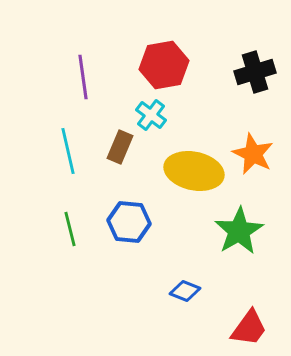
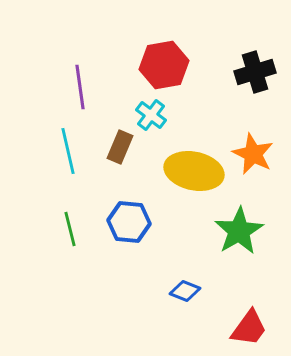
purple line: moved 3 px left, 10 px down
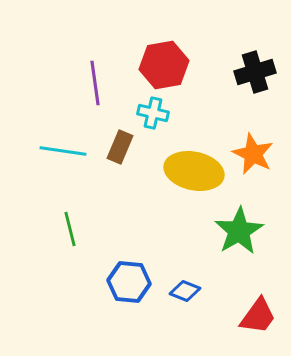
purple line: moved 15 px right, 4 px up
cyan cross: moved 2 px right, 2 px up; rotated 24 degrees counterclockwise
cyan line: moved 5 px left; rotated 69 degrees counterclockwise
blue hexagon: moved 60 px down
red trapezoid: moved 9 px right, 12 px up
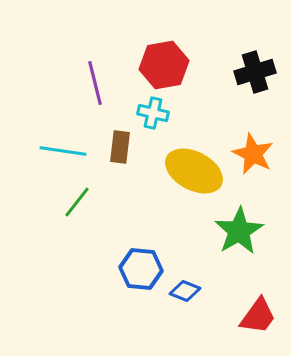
purple line: rotated 6 degrees counterclockwise
brown rectangle: rotated 16 degrees counterclockwise
yellow ellipse: rotated 16 degrees clockwise
green line: moved 7 px right, 27 px up; rotated 52 degrees clockwise
blue hexagon: moved 12 px right, 13 px up
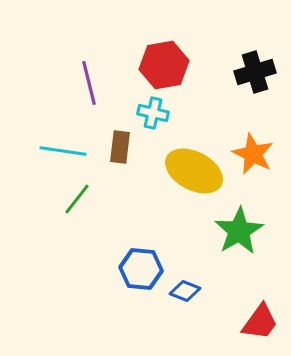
purple line: moved 6 px left
green line: moved 3 px up
red trapezoid: moved 2 px right, 6 px down
